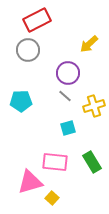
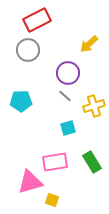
pink rectangle: rotated 15 degrees counterclockwise
yellow square: moved 2 px down; rotated 24 degrees counterclockwise
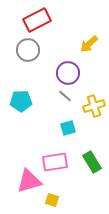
pink triangle: moved 1 px left, 1 px up
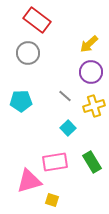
red rectangle: rotated 64 degrees clockwise
gray circle: moved 3 px down
purple circle: moved 23 px right, 1 px up
cyan square: rotated 28 degrees counterclockwise
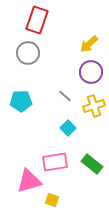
red rectangle: rotated 72 degrees clockwise
green rectangle: moved 2 px down; rotated 20 degrees counterclockwise
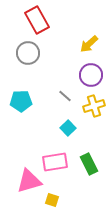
red rectangle: rotated 48 degrees counterclockwise
purple circle: moved 3 px down
green rectangle: moved 3 px left; rotated 25 degrees clockwise
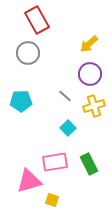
purple circle: moved 1 px left, 1 px up
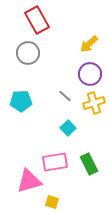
yellow cross: moved 3 px up
yellow square: moved 2 px down
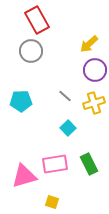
gray circle: moved 3 px right, 2 px up
purple circle: moved 5 px right, 4 px up
pink rectangle: moved 2 px down
pink triangle: moved 5 px left, 5 px up
